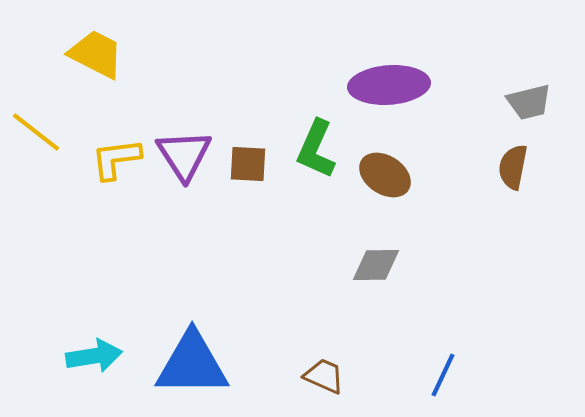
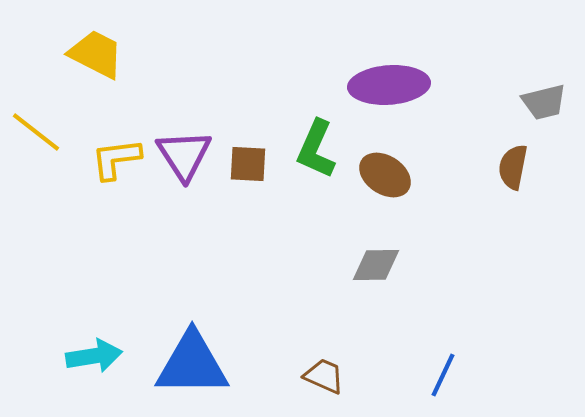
gray trapezoid: moved 15 px right
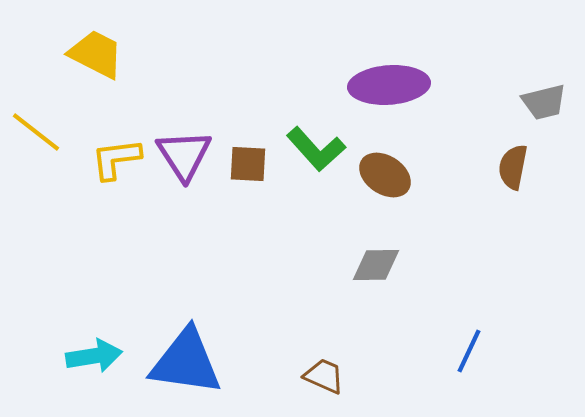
green L-shape: rotated 66 degrees counterclockwise
blue triangle: moved 6 px left, 2 px up; rotated 8 degrees clockwise
blue line: moved 26 px right, 24 px up
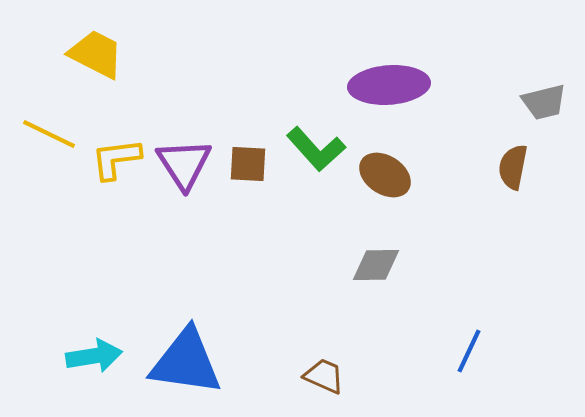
yellow line: moved 13 px right, 2 px down; rotated 12 degrees counterclockwise
purple triangle: moved 9 px down
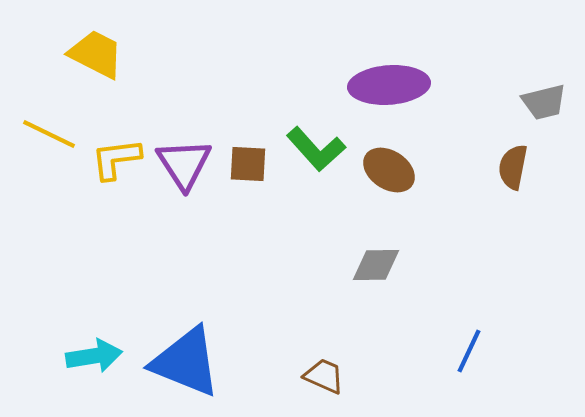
brown ellipse: moved 4 px right, 5 px up
blue triangle: rotated 14 degrees clockwise
